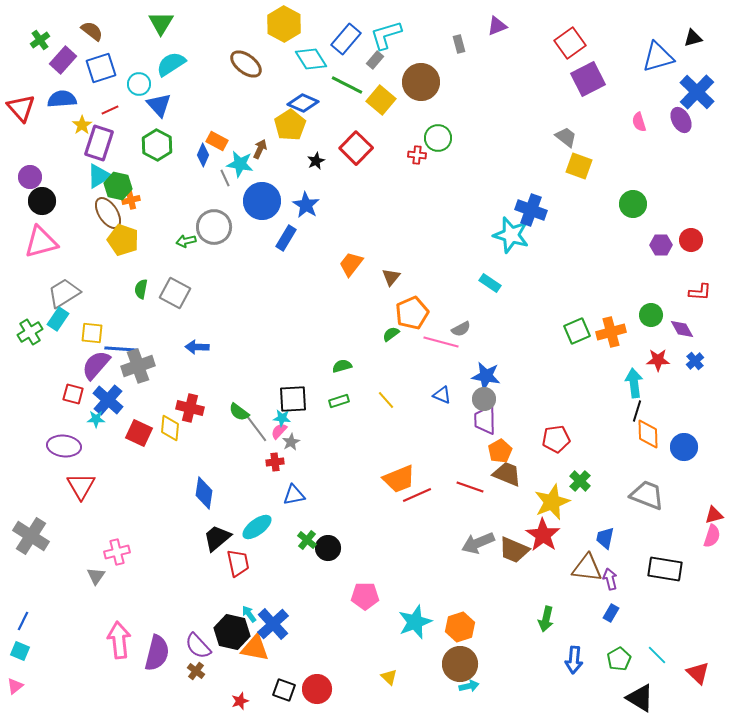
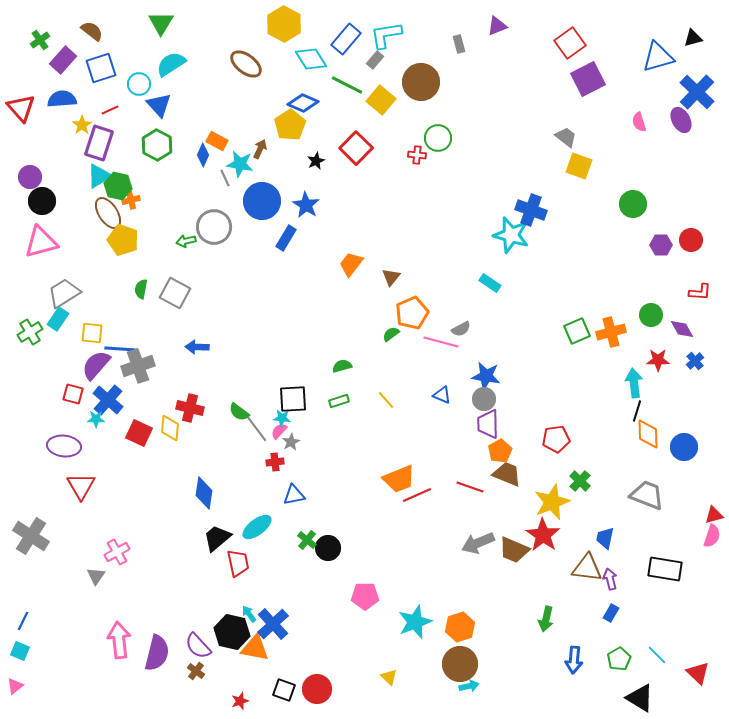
cyan L-shape at (386, 35): rotated 8 degrees clockwise
purple trapezoid at (485, 420): moved 3 px right, 4 px down
pink cross at (117, 552): rotated 15 degrees counterclockwise
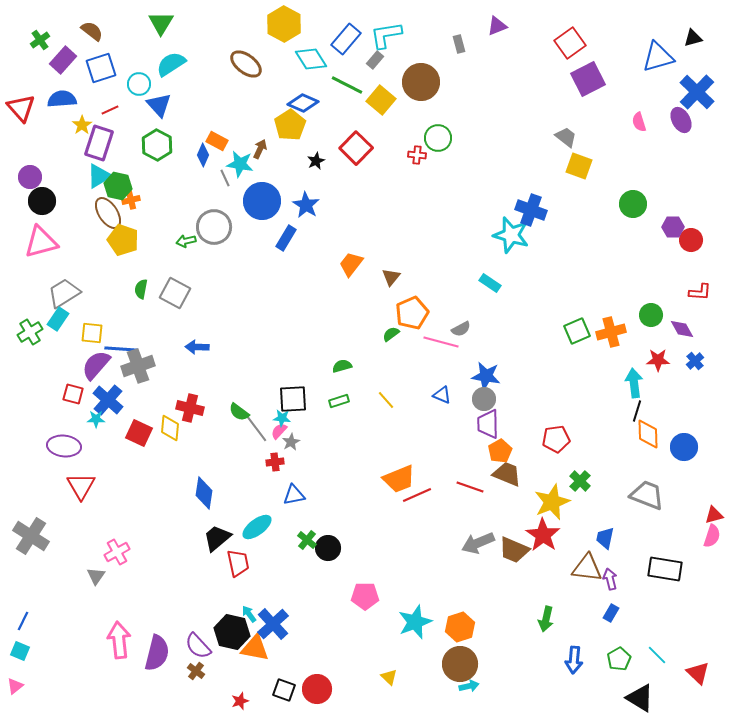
purple hexagon at (661, 245): moved 12 px right, 18 px up
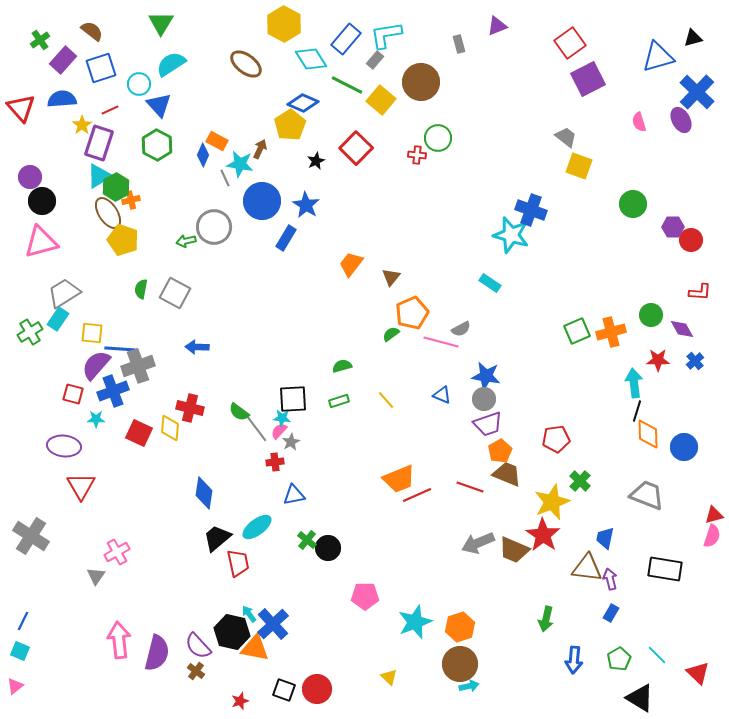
green hexagon at (118, 186): moved 2 px left, 1 px down; rotated 20 degrees clockwise
blue cross at (108, 400): moved 5 px right, 9 px up; rotated 28 degrees clockwise
purple trapezoid at (488, 424): rotated 108 degrees counterclockwise
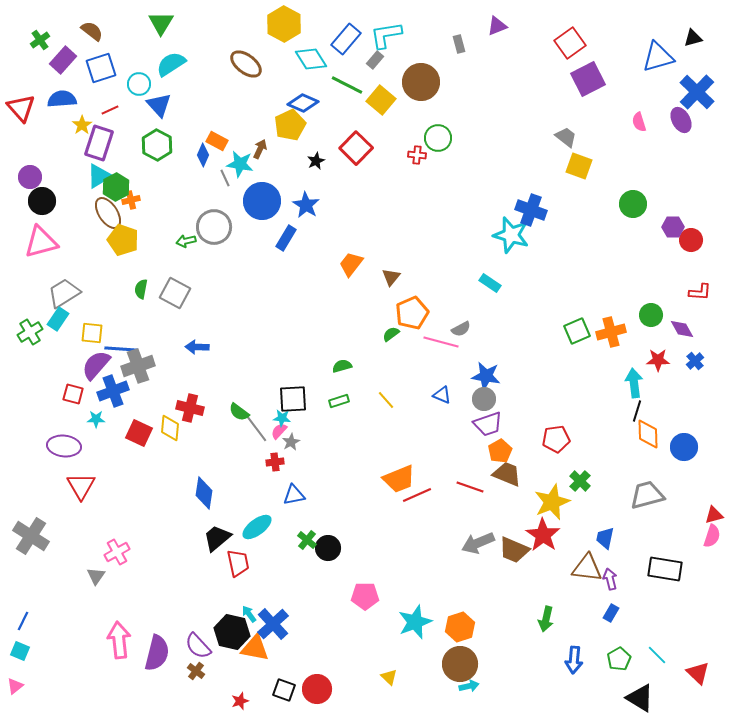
yellow pentagon at (290, 125): rotated 8 degrees clockwise
gray trapezoid at (647, 495): rotated 36 degrees counterclockwise
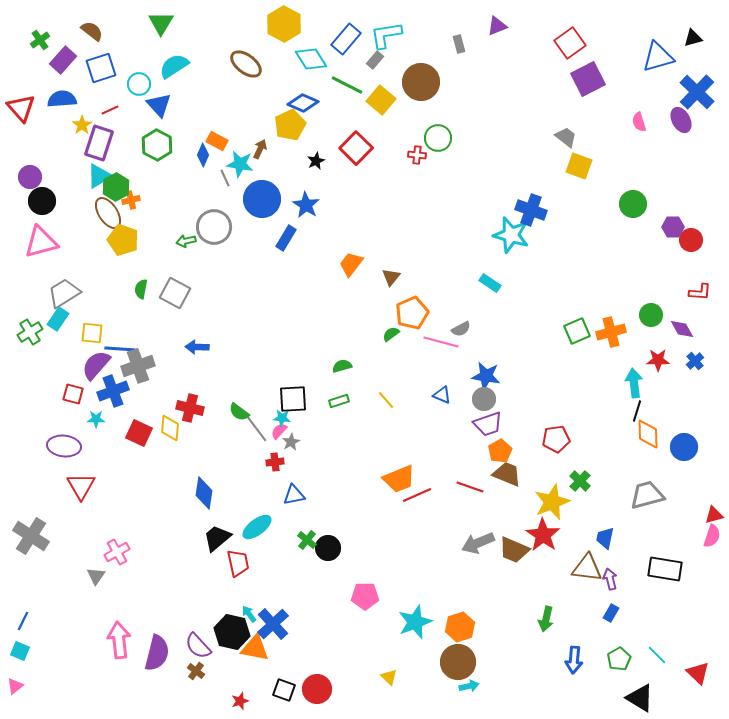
cyan semicircle at (171, 64): moved 3 px right, 2 px down
blue circle at (262, 201): moved 2 px up
brown circle at (460, 664): moved 2 px left, 2 px up
